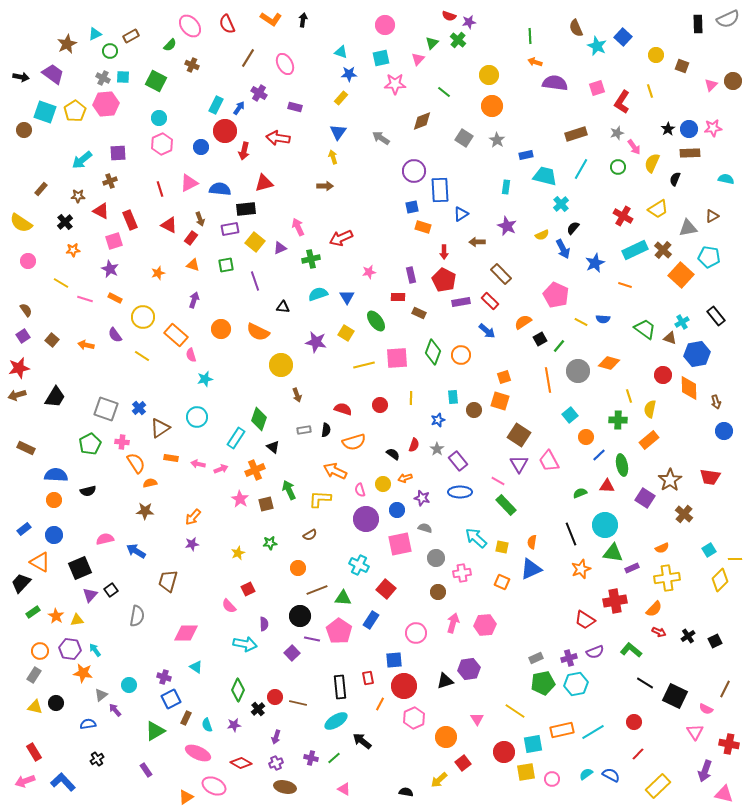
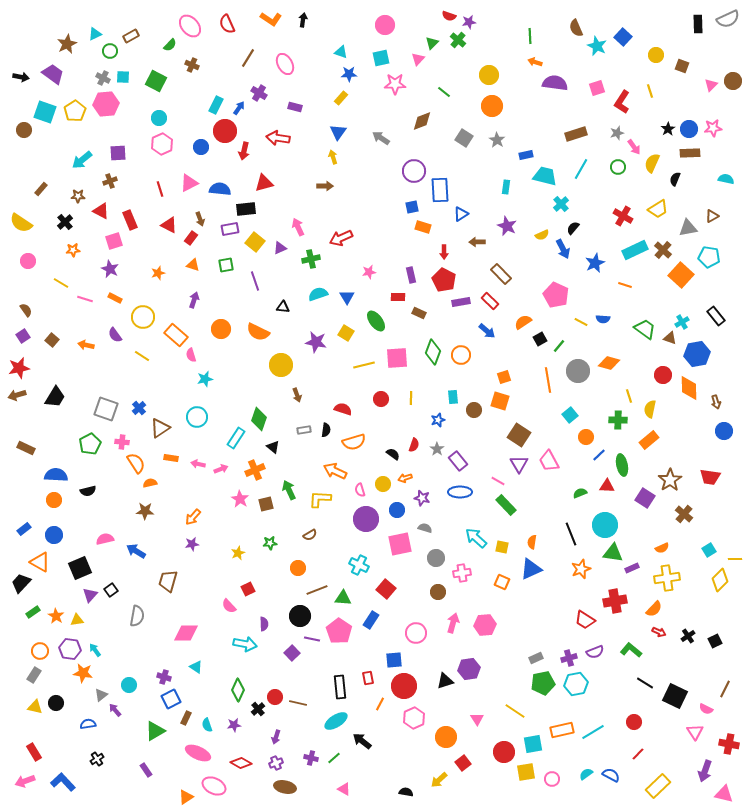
red circle at (380, 405): moved 1 px right, 6 px up
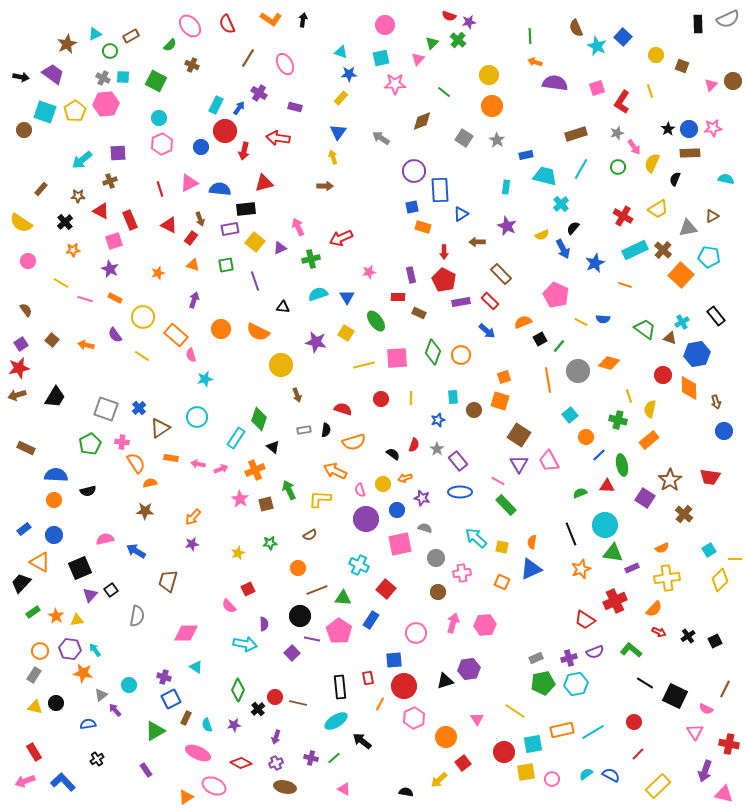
orange semicircle at (523, 322): rotated 12 degrees clockwise
purple square at (23, 336): moved 2 px left, 8 px down
green cross at (618, 420): rotated 12 degrees clockwise
red cross at (615, 601): rotated 15 degrees counterclockwise
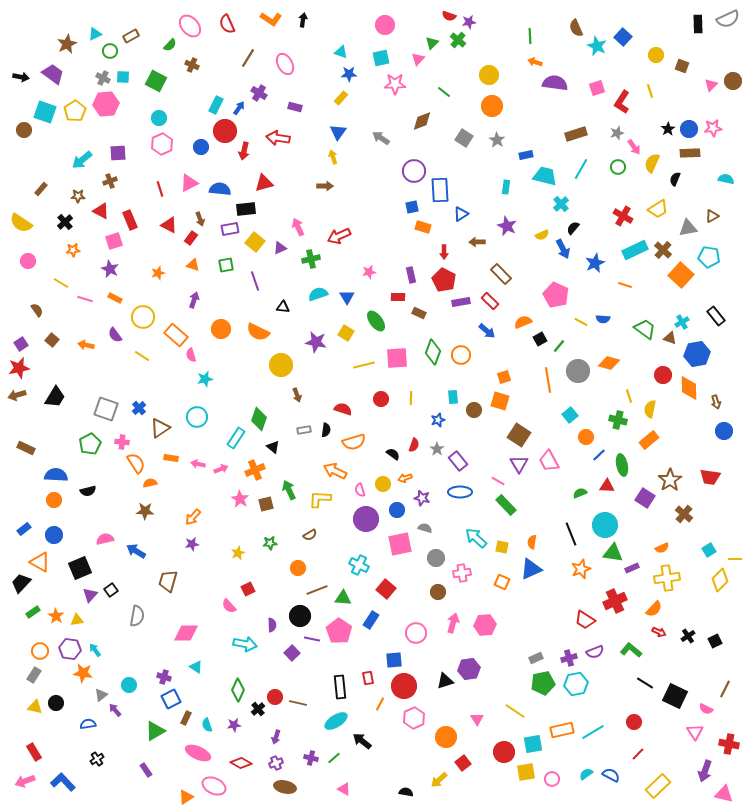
red arrow at (341, 238): moved 2 px left, 2 px up
brown semicircle at (26, 310): moved 11 px right
purple semicircle at (264, 624): moved 8 px right, 1 px down
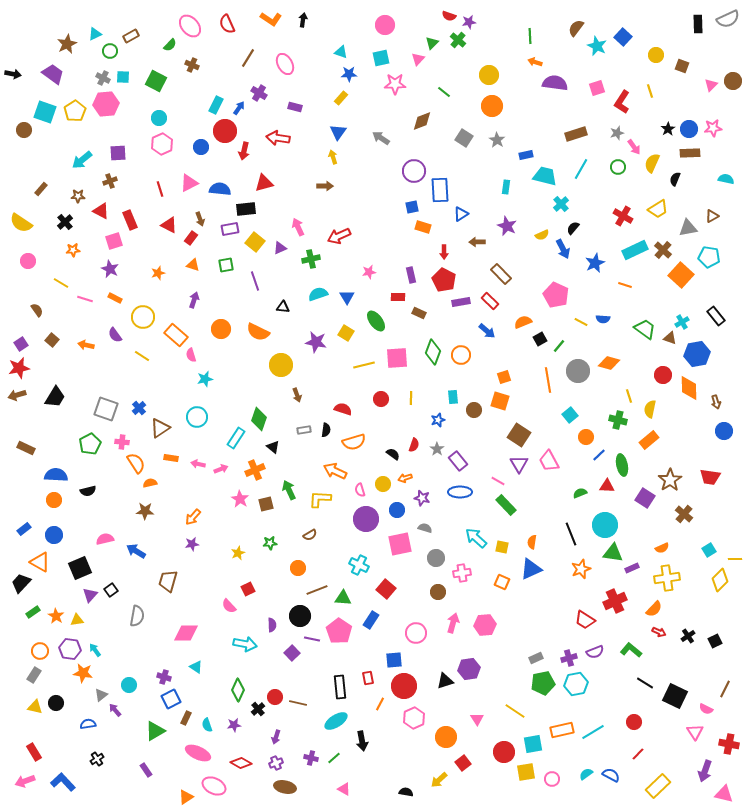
brown semicircle at (576, 28): rotated 60 degrees clockwise
black arrow at (21, 77): moved 8 px left, 3 px up
black arrow at (362, 741): rotated 138 degrees counterclockwise
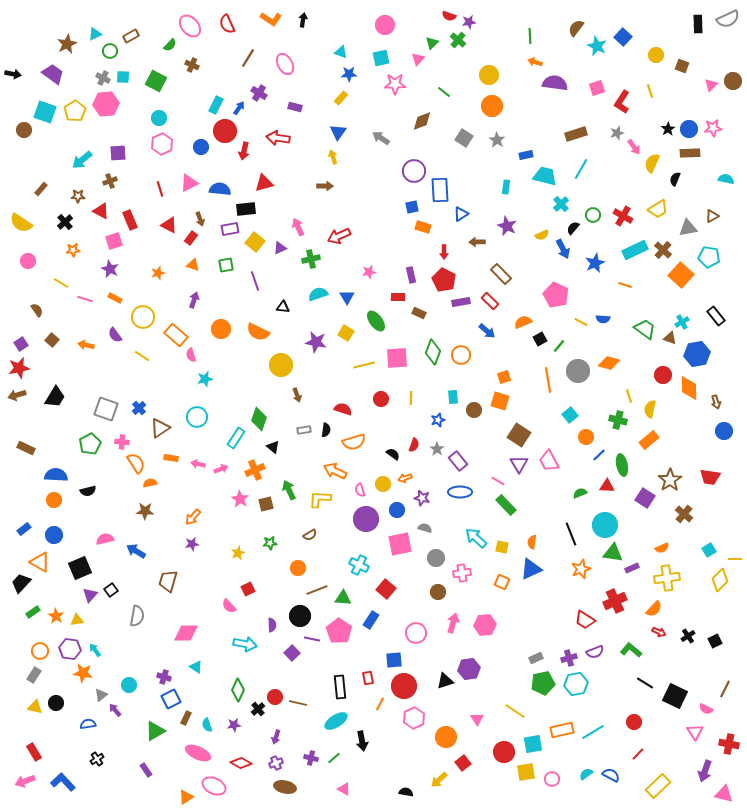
green circle at (618, 167): moved 25 px left, 48 px down
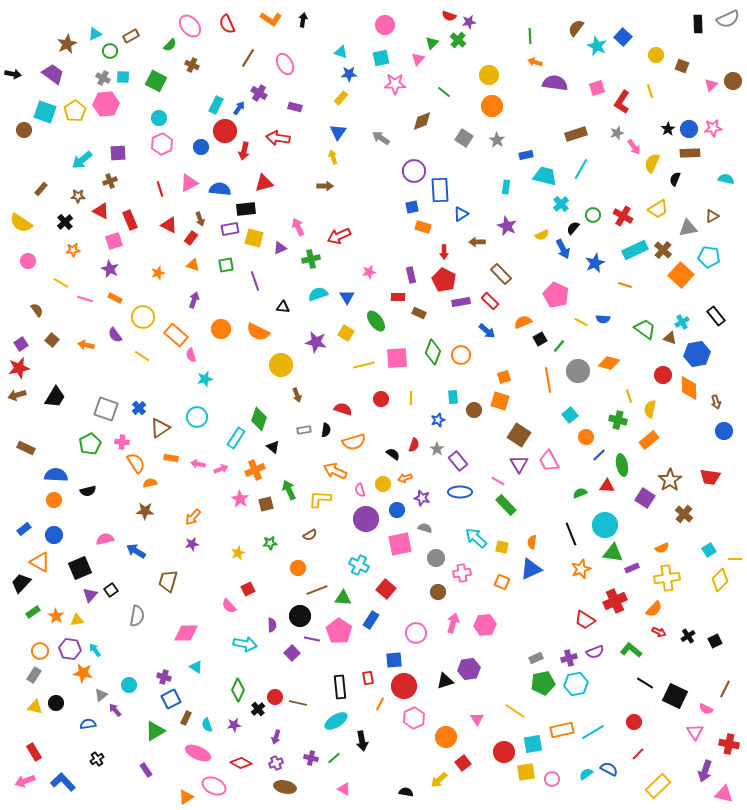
yellow square at (255, 242): moved 1 px left, 4 px up; rotated 24 degrees counterclockwise
blue semicircle at (611, 775): moved 2 px left, 6 px up
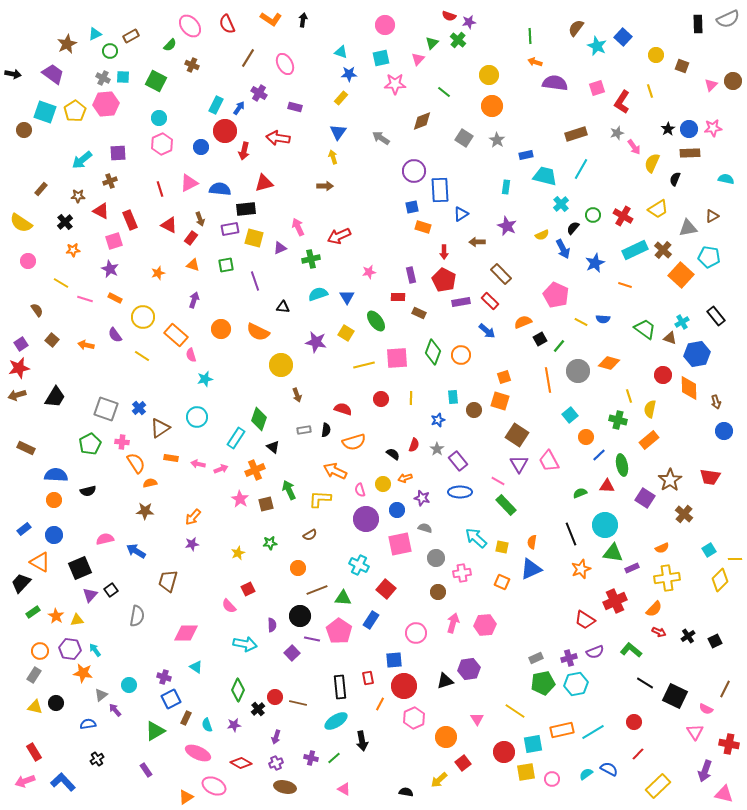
brown square at (519, 435): moved 2 px left
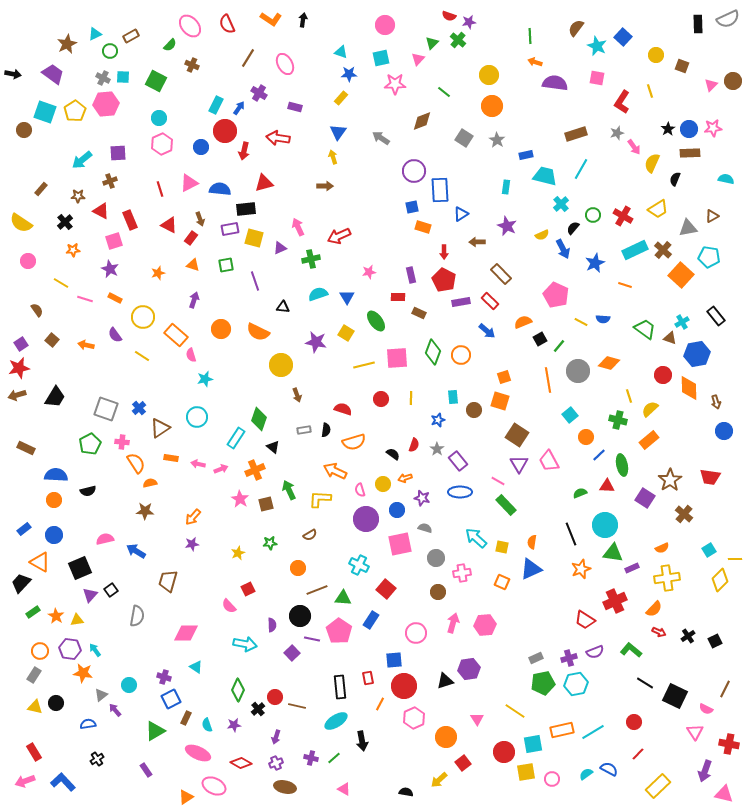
pink square at (597, 88): moved 10 px up; rotated 28 degrees clockwise
yellow semicircle at (650, 409): rotated 36 degrees clockwise
brown line at (298, 703): moved 1 px left, 3 px down
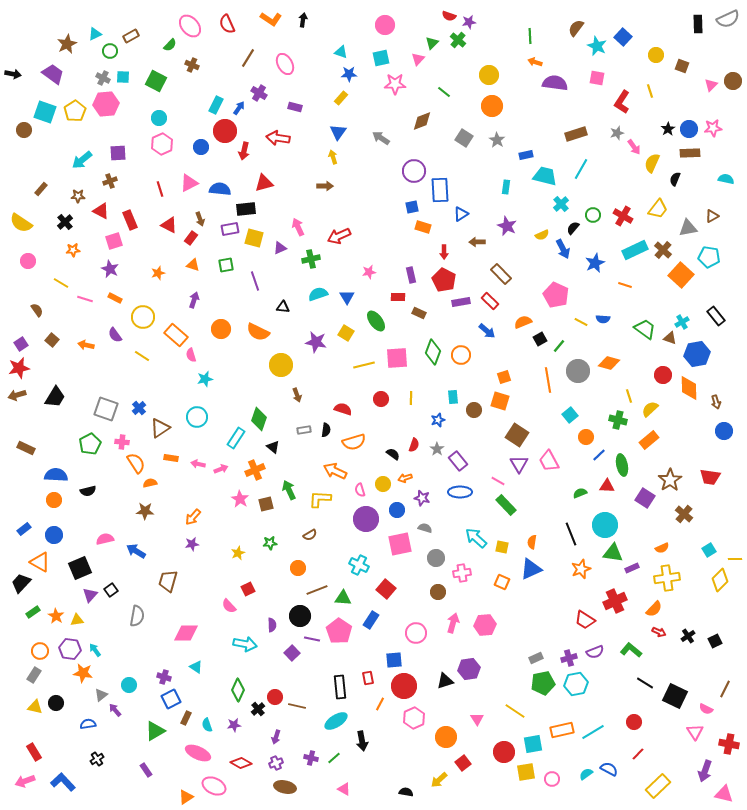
yellow trapezoid at (658, 209): rotated 20 degrees counterclockwise
